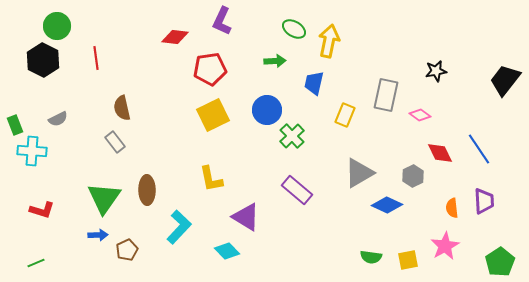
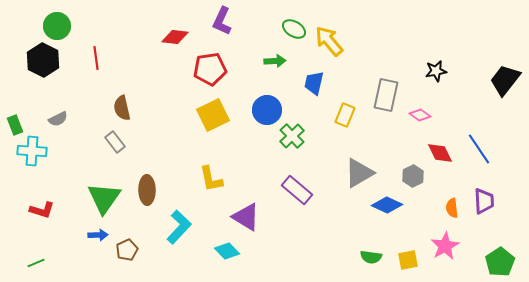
yellow arrow at (329, 41): rotated 52 degrees counterclockwise
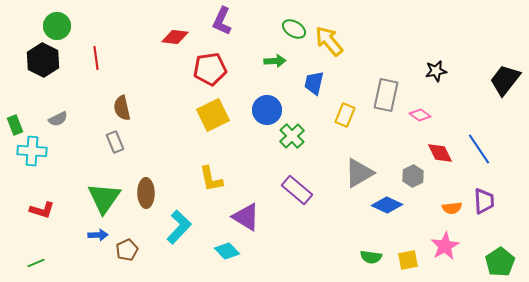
gray rectangle at (115, 142): rotated 15 degrees clockwise
brown ellipse at (147, 190): moved 1 px left, 3 px down
orange semicircle at (452, 208): rotated 90 degrees counterclockwise
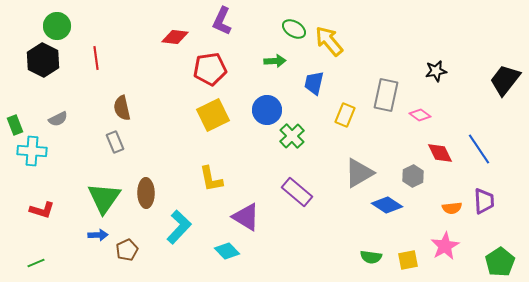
purple rectangle at (297, 190): moved 2 px down
blue diamond at (387, 205): rotated 8 degrees clockwise
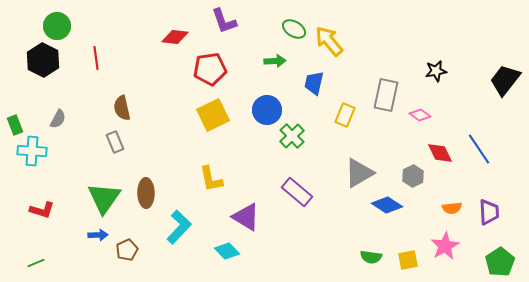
purple L-shape at (222, 21): moved 2 px right; rotated 44 degrees counterclockwise
gray semicircle at (58, 119): rotated 36 degrees counterclockwise
purple trapezoid at (484, 201): moved 5 px right, 11 px down
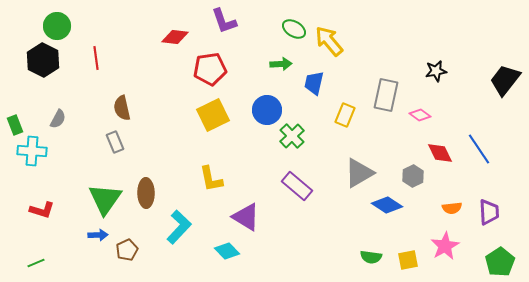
green arrow at (275, 61): moved 6 px right, 3 px down
purple rectangle at (297, 192): moved 6 px up
green triangle at (104, 198): moved 1 px right, 1 px down
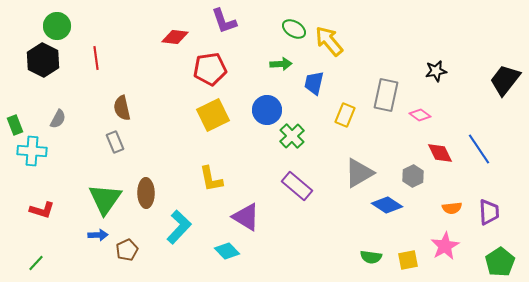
green line at (36, 263): rotated 24 degrees counterclockwise
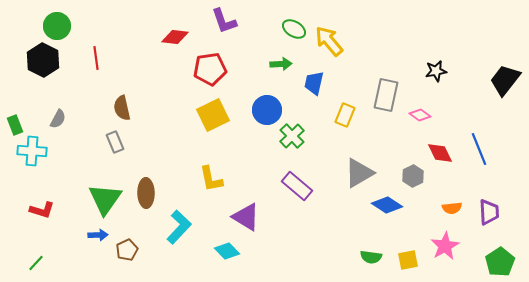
blue line at (479, 149): rotated 12 degrees clockwise
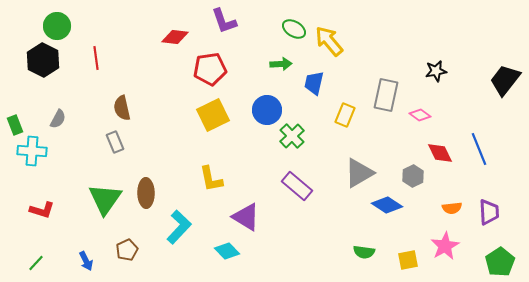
blue arrow at (98, 235): moved 12 px left, 26 px down; rotated 66 degrees clockwise
green semicircle at (371, 257): moved 7 px left, 5 px up
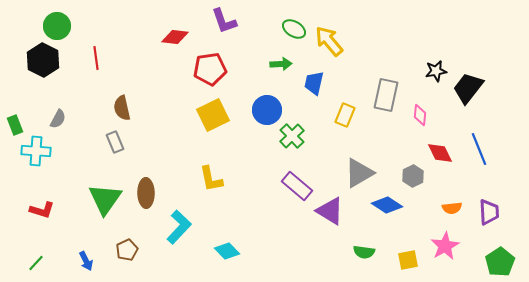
black trapezoid at (505, 80): moved 37 px left, 8 px down
pink diamond at (420, 115): rotated 60 degrees clockwise
cyan cross at (32, 151): moved 4 px right
purple triangle at (246, 217): moved 84 px right, 6 px up
